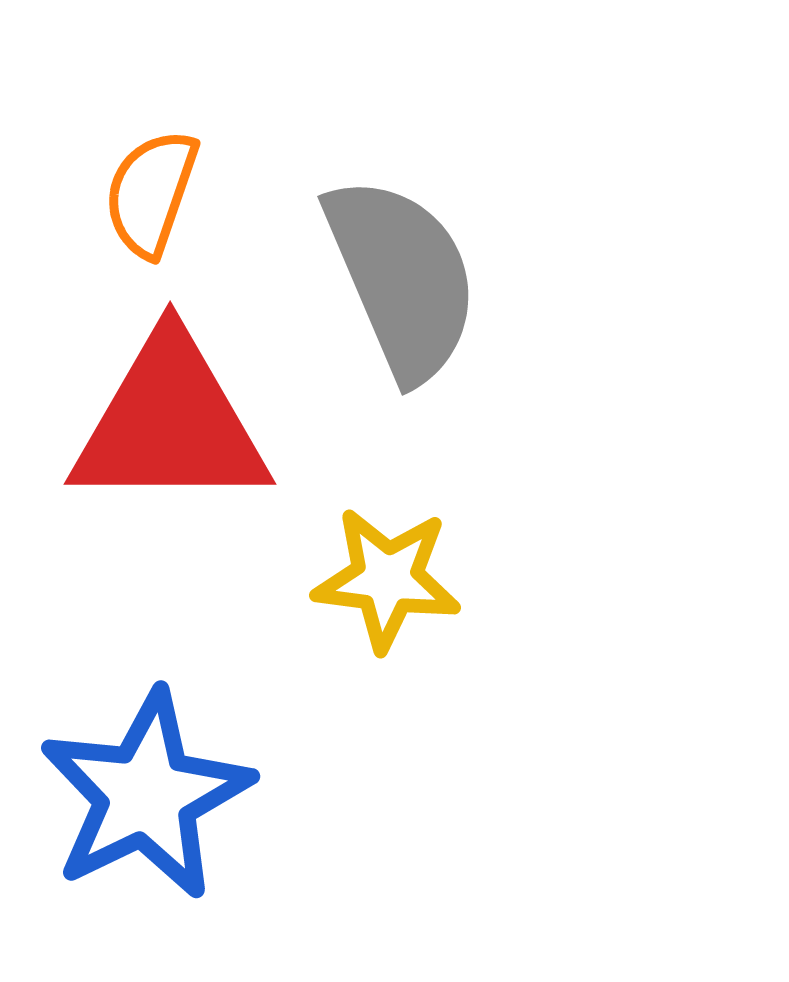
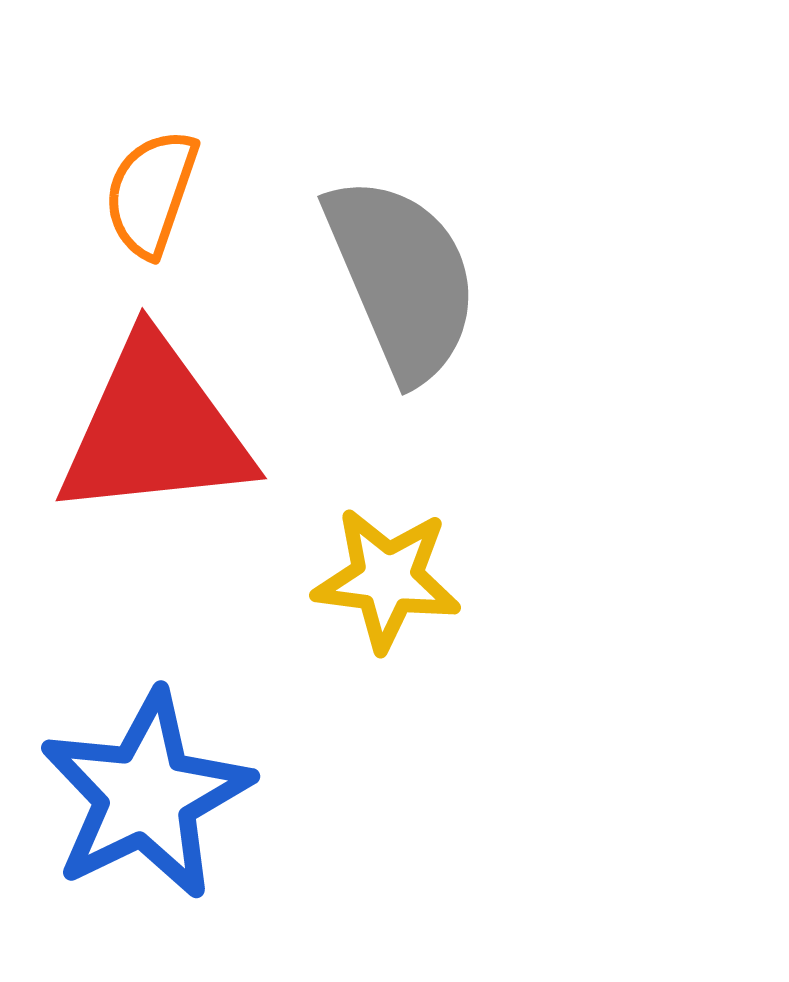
red triangle: moved 15 px left, 6 px down; rotated 6 degrees counterclockwise
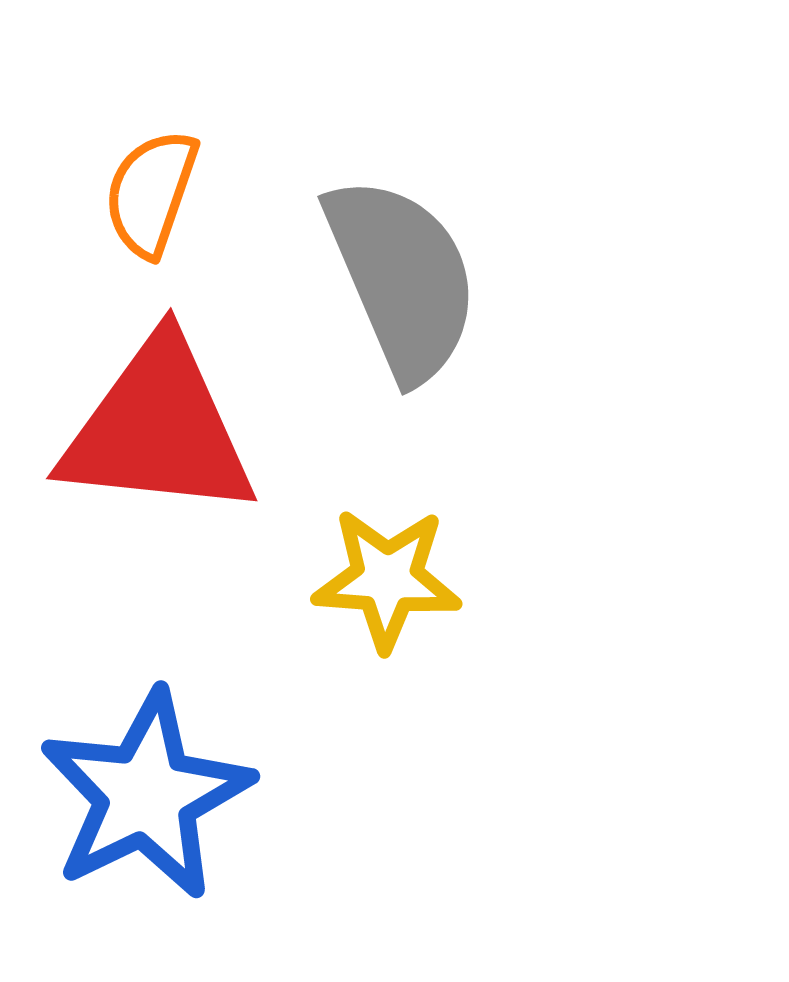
red triangle: moved 3 px right; rotated 12 degrees clockwise
yellow star: rotated 3 degrees counterclockwise
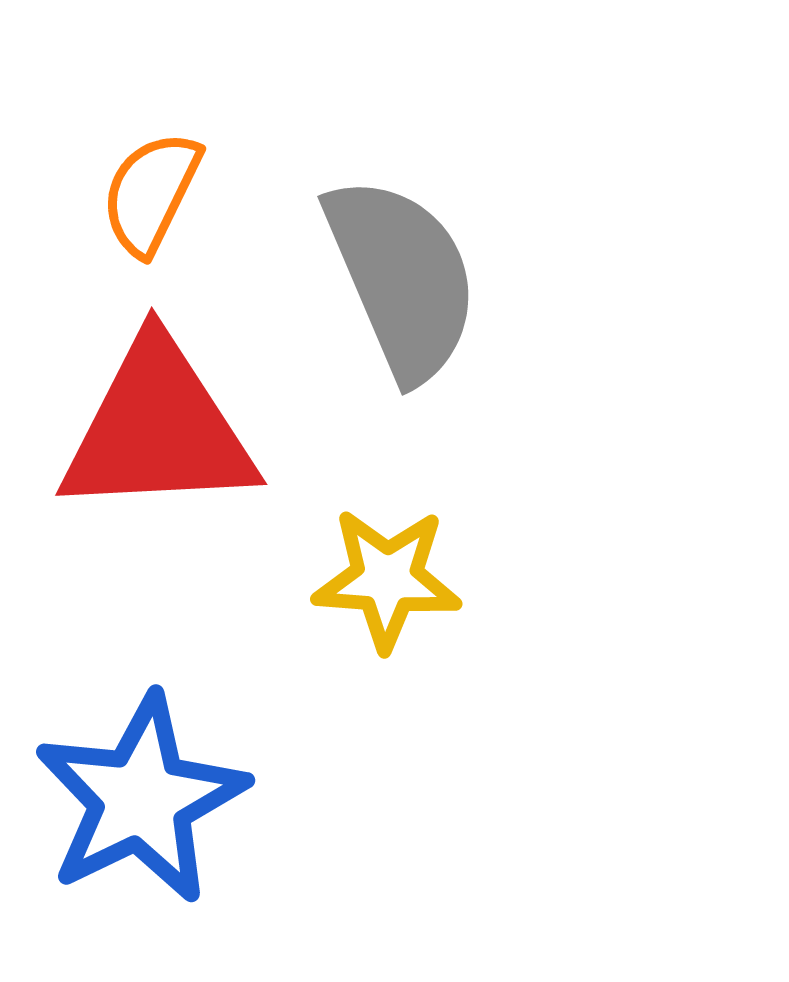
orange semicircle: rotated 7 degrees clockwise
red triangle: rotated 9 degrees counterclockwise
blue star: moved 5 px left, 4 px down
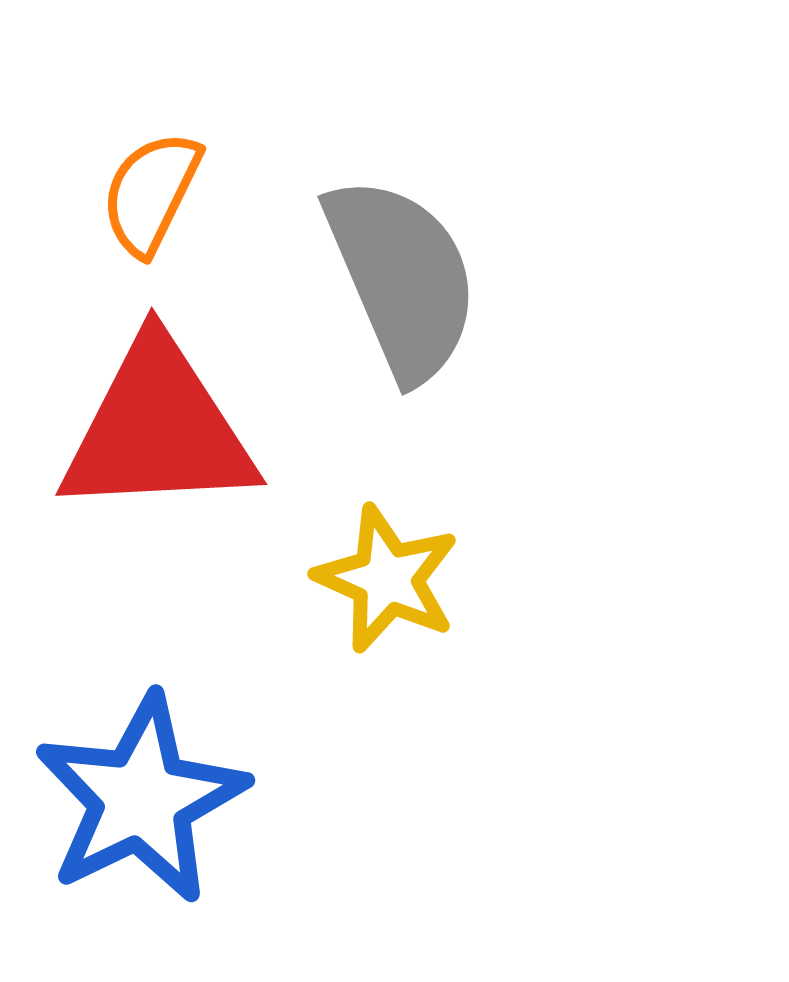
yellow star: rotated 20 degrees clockwise
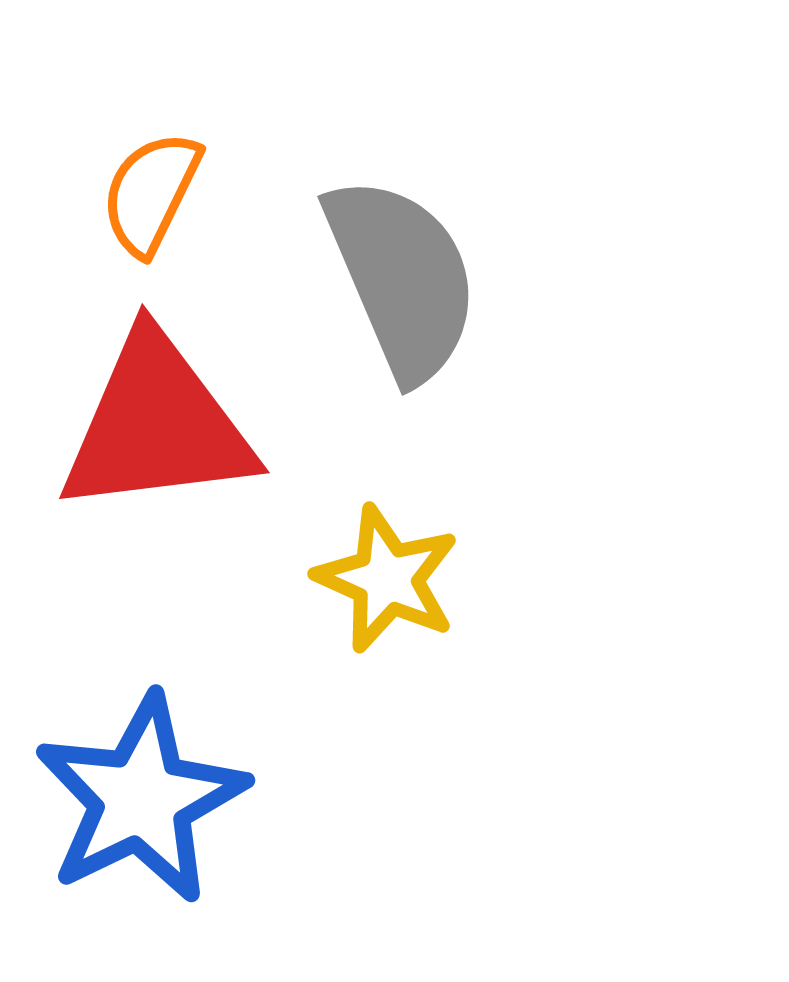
red triangle: moved 1 px left, 4 px up; rotated 4 degrees counterclockwise
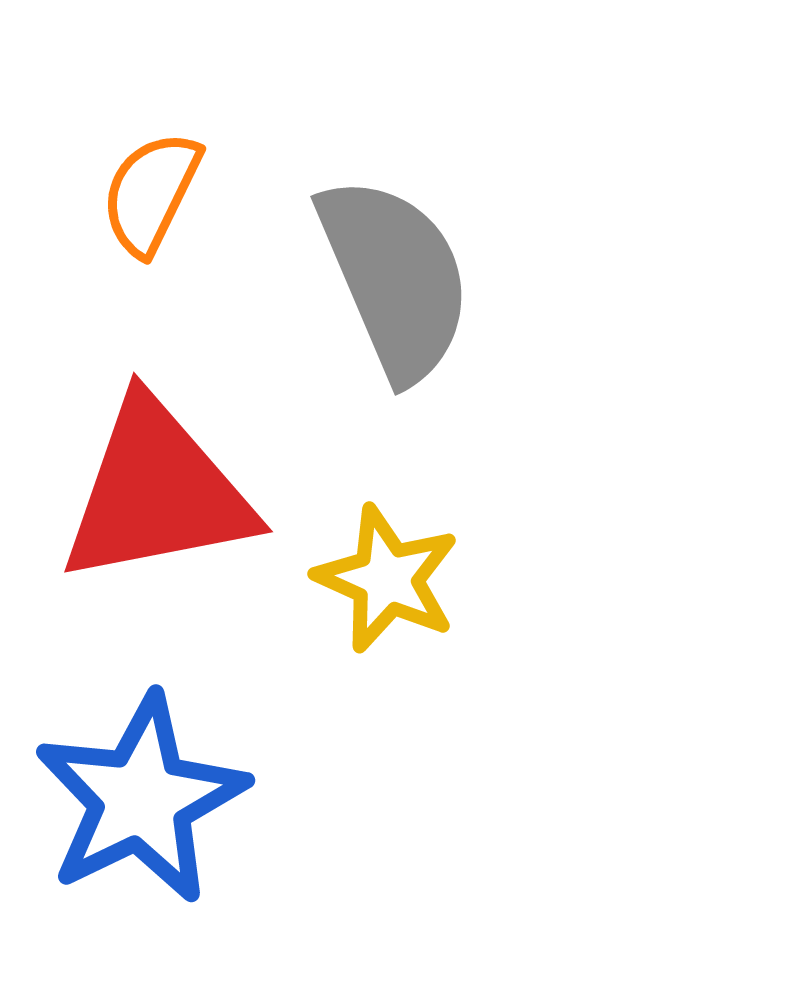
gray semicircle: moved 7 px left
red triangle: moved 67 px down; rotated 4 degrees counterclockwise
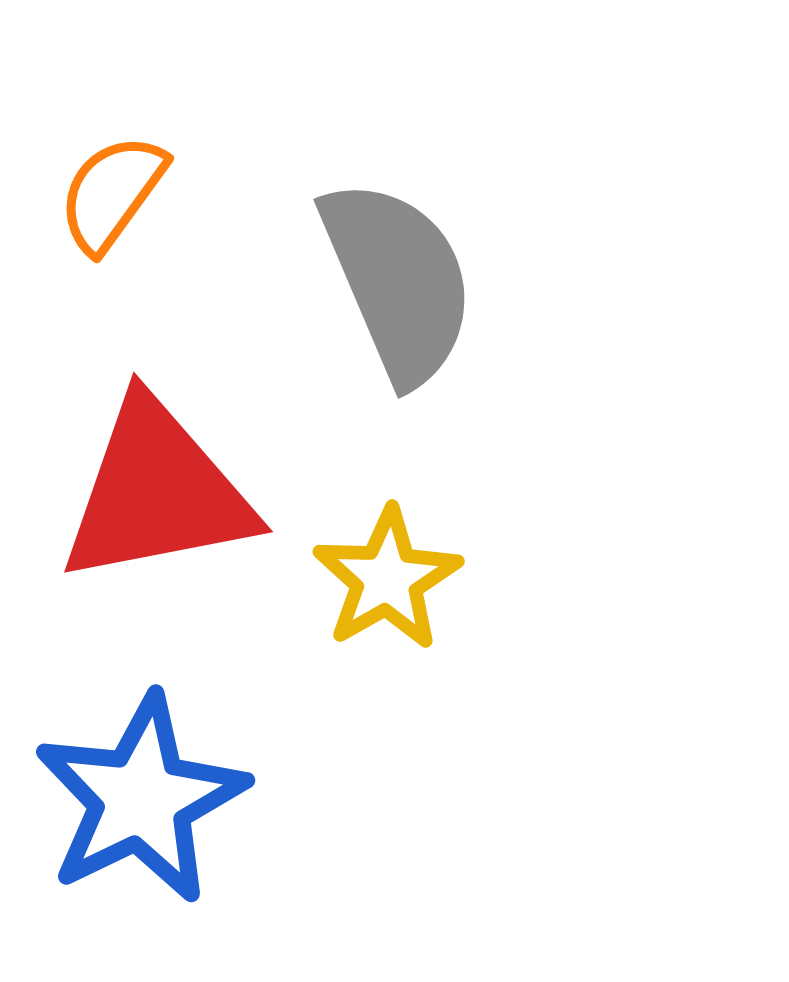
orange semicircle: moved 39 px left; rotated 10 degrees clockwise
gray semicircle: moved 3 px right, 3 px down
yellow star: rotated 18 degrees clockwise
